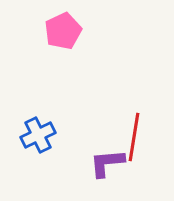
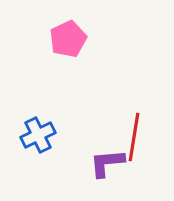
pink pentagon: moved 5 px right, 8 px down
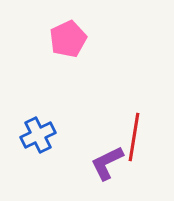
purple L-shape: rotated 21 degrees counterclockwise
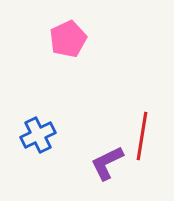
red line: moved 8 px right, 1 px up
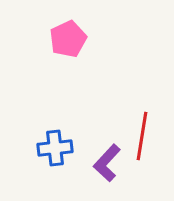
blue cross: moved 17 px right, 13 px down; rotated 20 degrees clockwise
purple L-shape: rotated 21 degrees counterclockwise
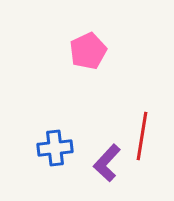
pink pentagon: moved 20 px right, 12 px down
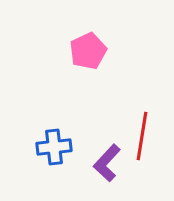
blue cross: moved 1 px left, 1 px up
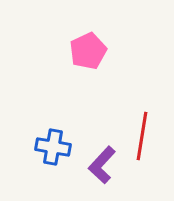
blue cross: moved 1 px left; rotated 16 degrees clockwise
purple L-shape: moved 5 px left, 2 px down
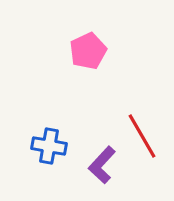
red line: rotated 39 degrees counterclockwise
blue cross: moved 4 px left, 1 px up
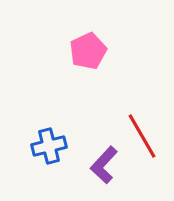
blue cross: rotated 24 degrees counterclockwise
purple L-shape: moved 2 px right
